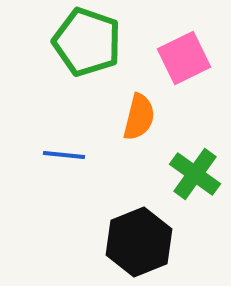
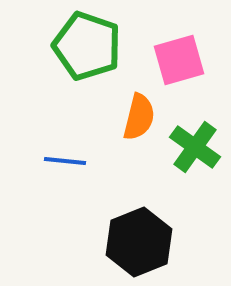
green pentagon: moved 4 px down
pink square: moved 5 px left, 2 px down; rotated 10 degrees clockwise
blue line: moved 1 px right, 6 px down
green cross: moved 27 px up
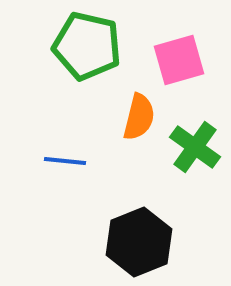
green pentagon: rotated 6 degrees counterclockwise
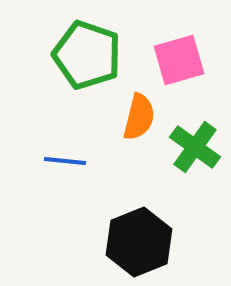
green pentagon: moved 9 px down; rotated 6 degrees clockwise
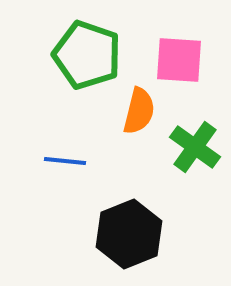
pink square: rotated 20 degrees clockwise
orange semicircle: moved 6 px up
black hexagon: moved 10 px left, 8 px up
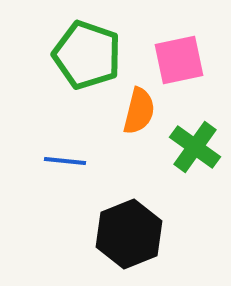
pink square: rotated 16 degrees counterclockwise
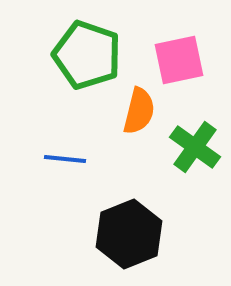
blue line: moved 2 px up
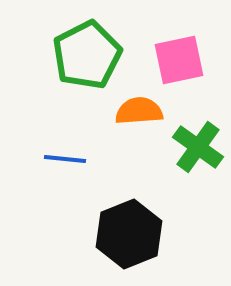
green pentagon: rotated 26 degrees clockwise
orange semicircle: rotated 108 degrees counterclockwise
green cross: moved 3 px right
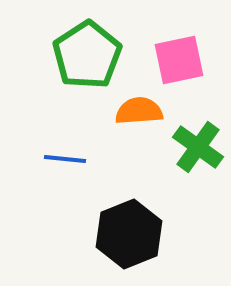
green pentagon: rotated 6 degrees counterclockwise
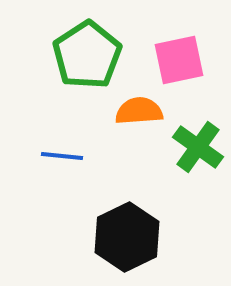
blue line: moved 3 px left, 3 px up
black hexagon: moved 2 px left, 3 px down; rotated 4 degrees counterclockwise
